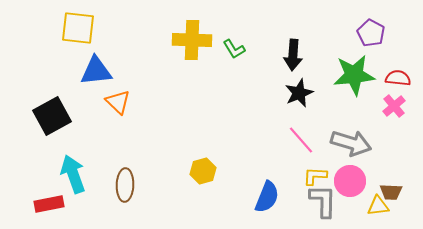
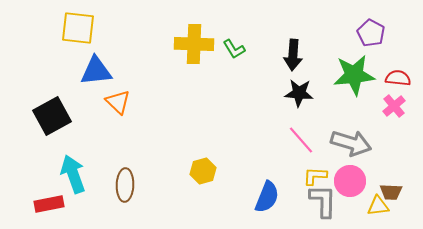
yellow cross: moved 2 px right, 4 px down
black star: rotated 28 degrees clockwise
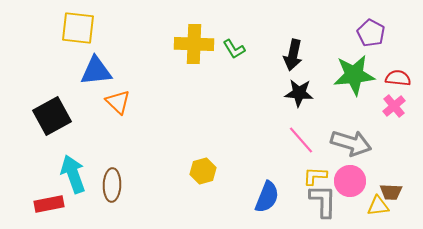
black arrow: rotated 8 degrees clockwise
brown ellipse: moved 13 px left
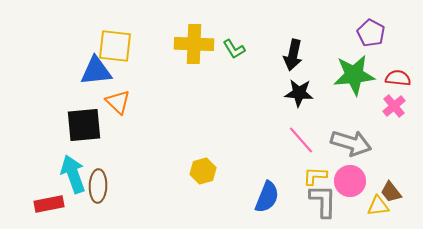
yellow square: moved 37 px right, 18 px down
black square: moved 32 px right, 9 px down; rotated 24 degrees clockwise
brown ellipse: moved 14 px left, 1 px down
brown trapezoid: rotated 50 degrees clockwise
